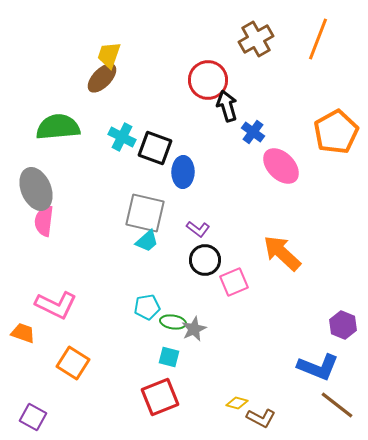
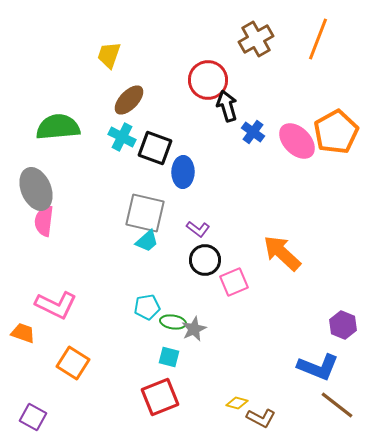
brown ellipse: moved 27 px right, 22 px down
pink ellipse: moved 16 px right, 25 px up
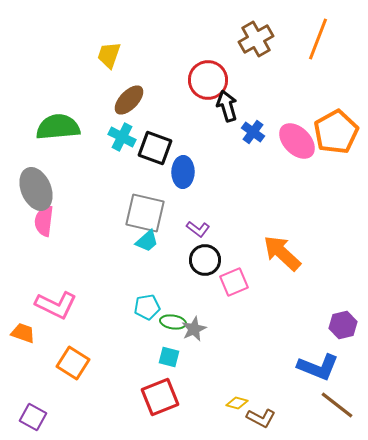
purple hexagon: rotated 24 degrees clockwise
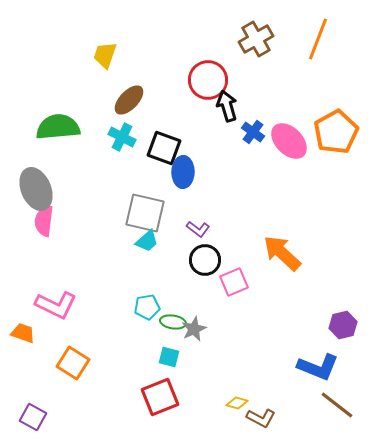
yellow trapezoid: moved 4 px left
pink ellipse: moved 8 px left
black square: moved 9 px right
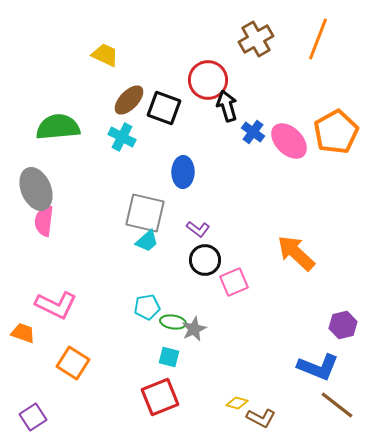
yellow trapezoid: rotated 96 degrees clockwise
black square: moved 40 px up
orange arrow: moved 14 px right
purple square: rotated 28 degrees clockwise
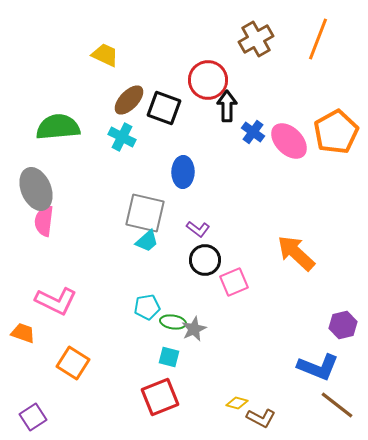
black arrow: rotated 16 degrees clockwise
pink L-shape: moved 4 px up
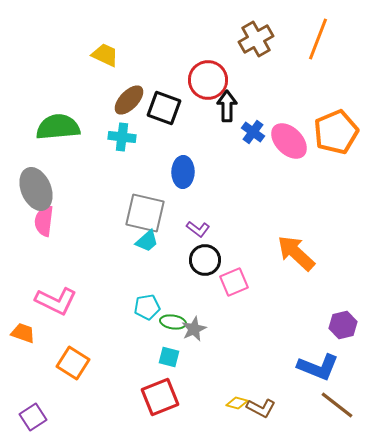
orange pentagon: rotated 6 degrees clockwise
cyan cross: rotated 20 degrees counterclockwise
brown L-shape: moved 10 px up
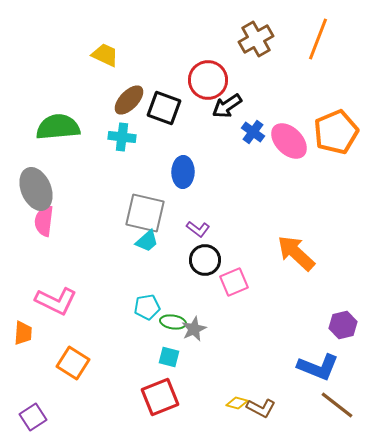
black arrow: rotated 124 degrees counterclockwise
orange trapezoid: rotated 75 degrees clockwise
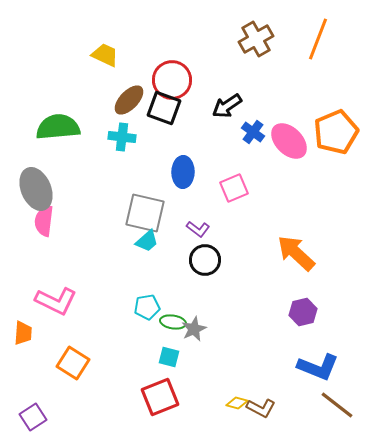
red circle: moved 36 px left
pink square: moved 94 px up
purple hexagon: moved 40 px left, 13 px up
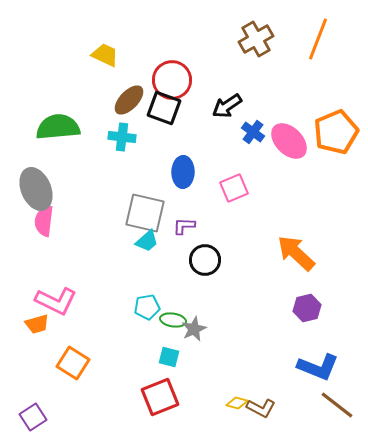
purple L-shape: moved 14 px left, 3 px up; rotated 145 degrees clockwise
purple hexagon: moved 4 px right, 4 px up
green ellipse: moved 2 px up
orange trapezoid: moved 14 px right, 9 px up; rotated 70 degrees clockwise
